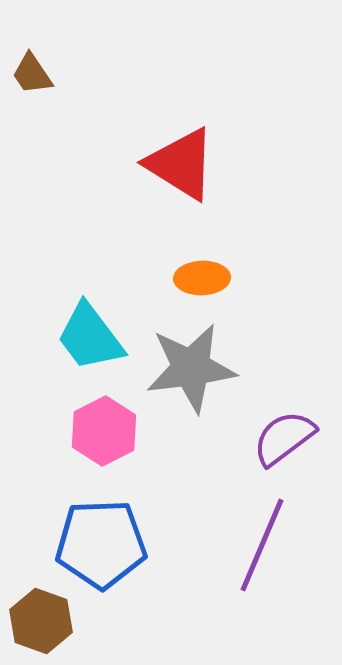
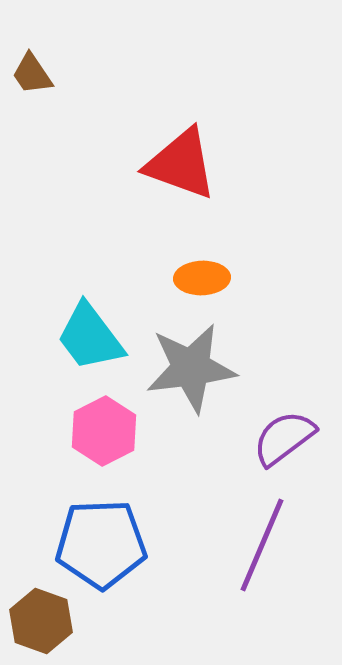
red triangle: rotated 12 degrees counterclockwise
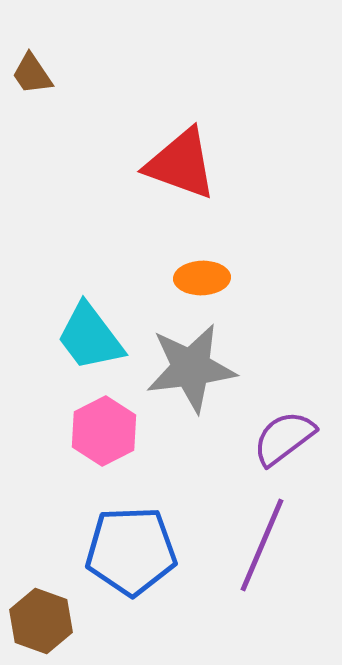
blue pentagon: moved 30 px right, 7 px down
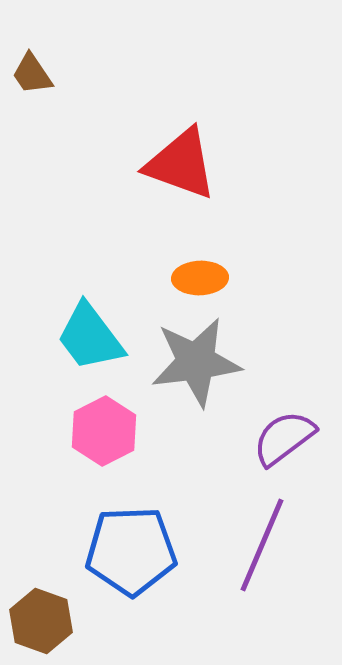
orange ellipse: moved 2 px left
gray star: moved 5 px right, 6 px up
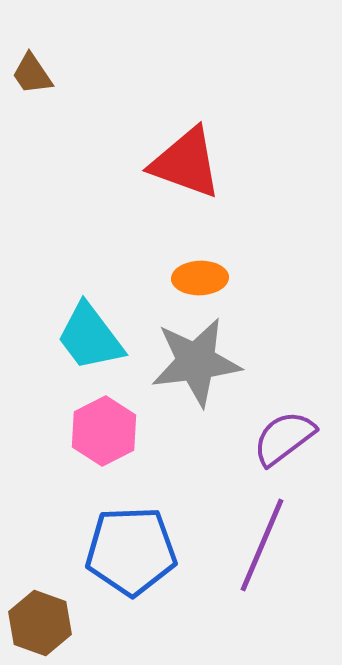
red triangle: moved 5 px right, 1 px up
brown hexagon: moved 1 px left, 2 px down
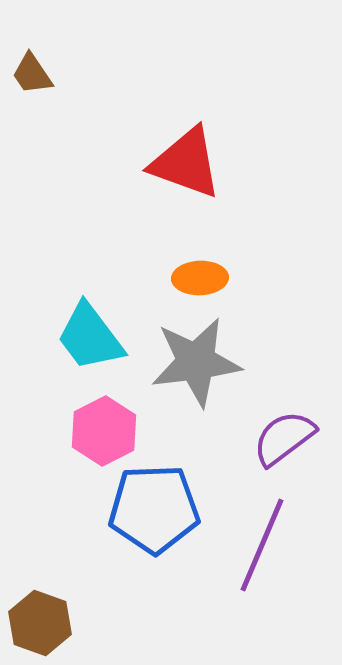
blue pentagon: moved 23 px right, 42 px up
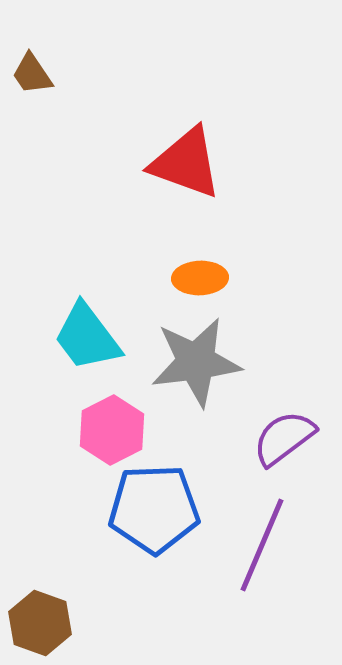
cyan trapezoid: moved 3 px left
pink hexagon: moved 8 px right, 1 px up
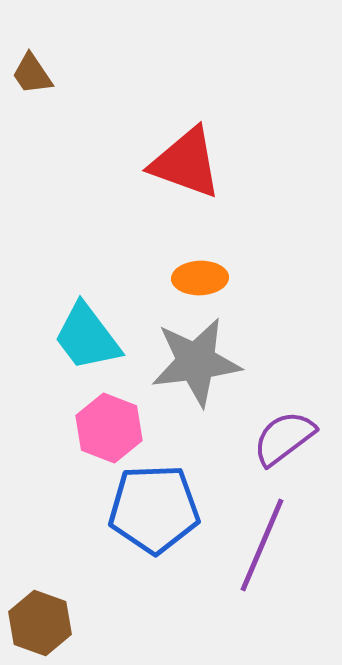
pink hexagon: moved 3 px left, 2 px up; rotated 12 degrees counterclockwise
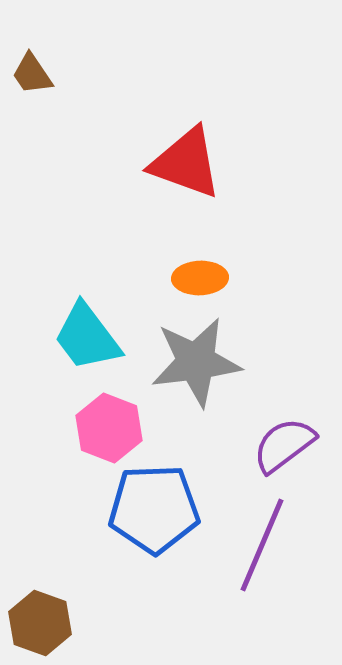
purple semicircle: moved 7 px down
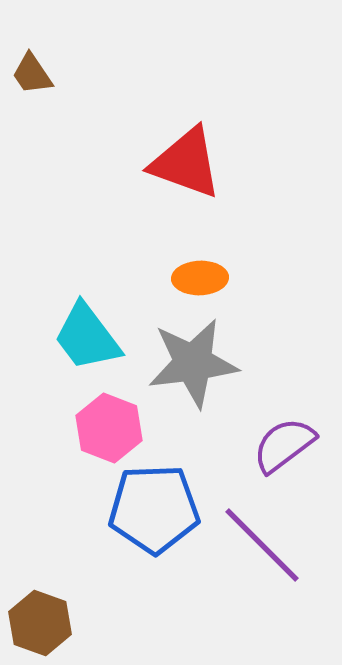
gray star: moved 3 px left, 1 px down
purple line: rotated 68 degrees counterclockwise
